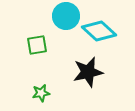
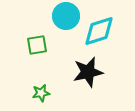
cyan diamond: rotated 60 degrees counterclockwise
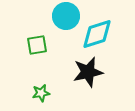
cyan diamond: moved 2 px left, 3 px down
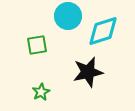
cyan circle: moved 2 px right
cyan diamond: moved 6 px right, 3 px up
green star: moved 1 px up; rotated 18 degrees counterclockwise
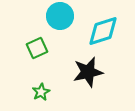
cyan circle: moved 8 px left
green square: moved 3 px down; rotated 15 degrees counterclockwise
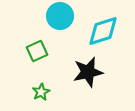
green square: moved 3 px down
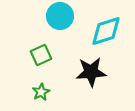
cyan diamond: moved 3 px right
green square: moved 4 px right, 4 px down
black star: moved 3 px right; rotated 8 degrees clockwise
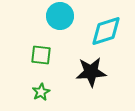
green square: rotated 30 degrees clockwise
